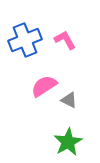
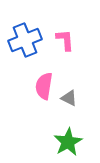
pink L-shape: rotated 25 degrees clockwise
pink semicircle: rotated 48 degrees counterclockwise
gray triangle: moved 2 px up
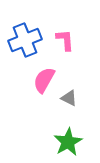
pink semicircle: moved 6 px up; rotated 20 degrees clockwise
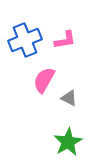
pink L-shape: rotated 85 degrees clockwise
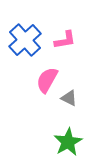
blue cross: rotated 20 degrees counterclockwise
pink semicircle: moved 3 px right
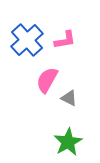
blue cross: moved 2 px right
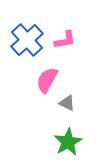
gray triangle: moved 2 px left, 5 px down
